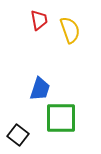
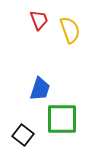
red trapezoid: rotated 10 degrees counterclockwise
green square: moved 1 px right, 1 px down
black square: moved 5 px right
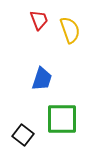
blue trapezoid: moved 2 px right, 10 px up
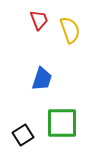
green square: moved 4 px down
black square: rotated 20 degrees clockwise
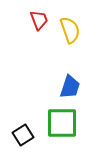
blue trapezoid: moved 28 px right, 8 px down
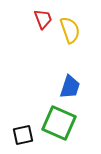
red trapezoid: moved 4 px right, 1 px up
green square: moved 3 px left; rotated 24 degrees clockwise
black square: rotated 20 degrees clockwise
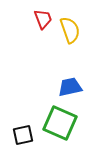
blue trapezoid: rotated 120 degrees counterclockwise
green square: moved 1 px right
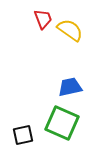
yellow semicircle: rotated 36 degrees counterclockwise
green square: moved 2 px right
